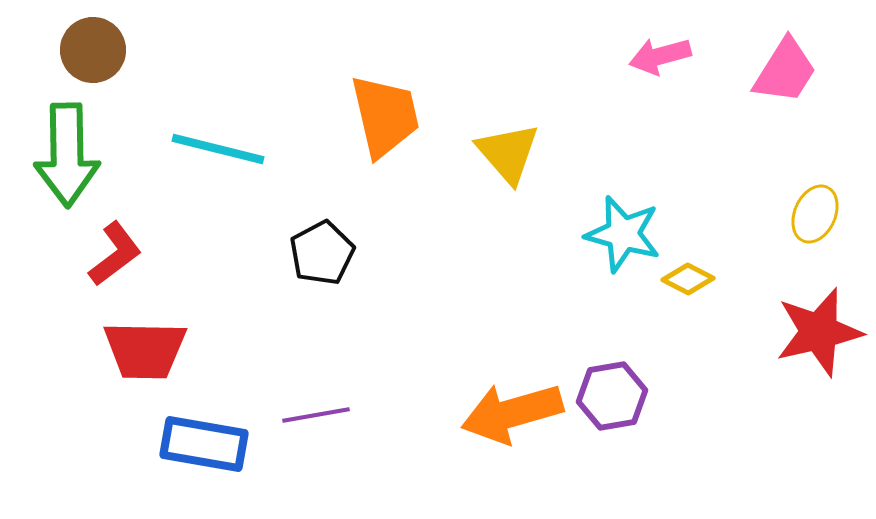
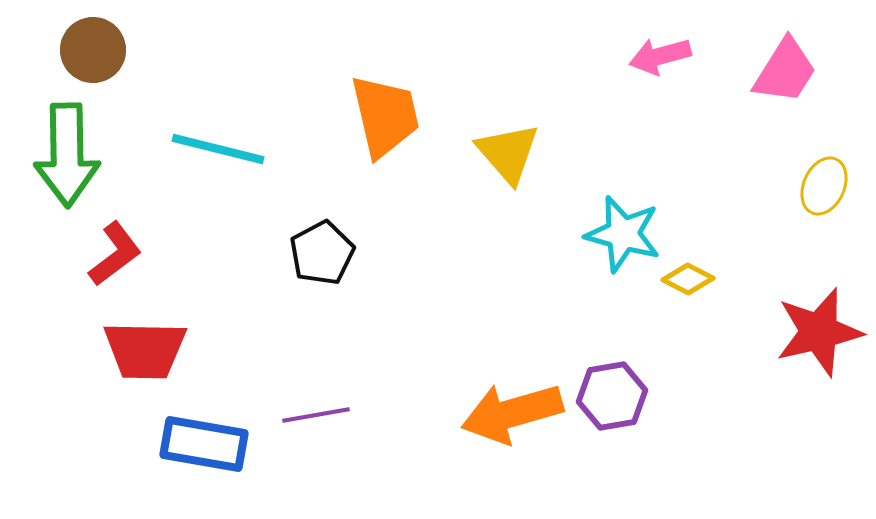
yellow ellipse: moved 9 px right, 28 px up
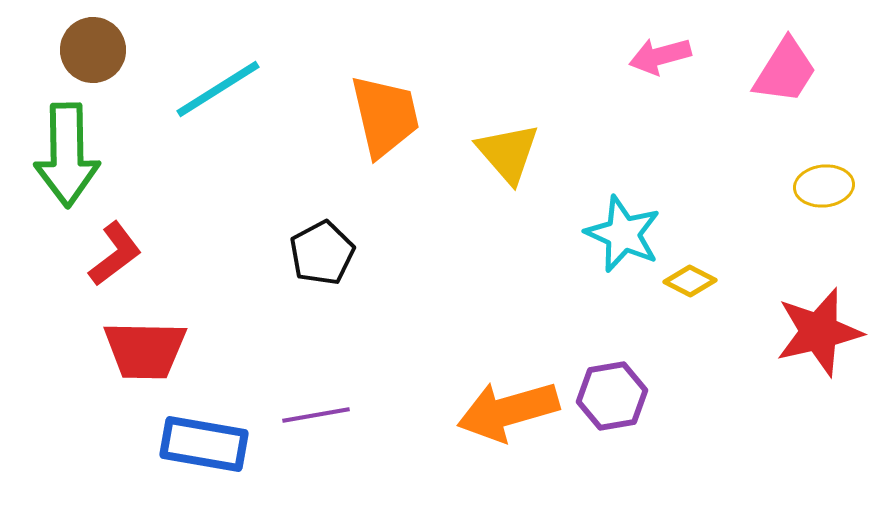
cyan line: moved 60 px up; rotated 46 degrees counterclockwise
yellow ellipse: rotated 60 degrees clockwise
cyan star: rotated 8 degrees clockwise
yellow diamond: moved 2 px right, 2 px down
orange arrow: moved 4 px left, 2 px up
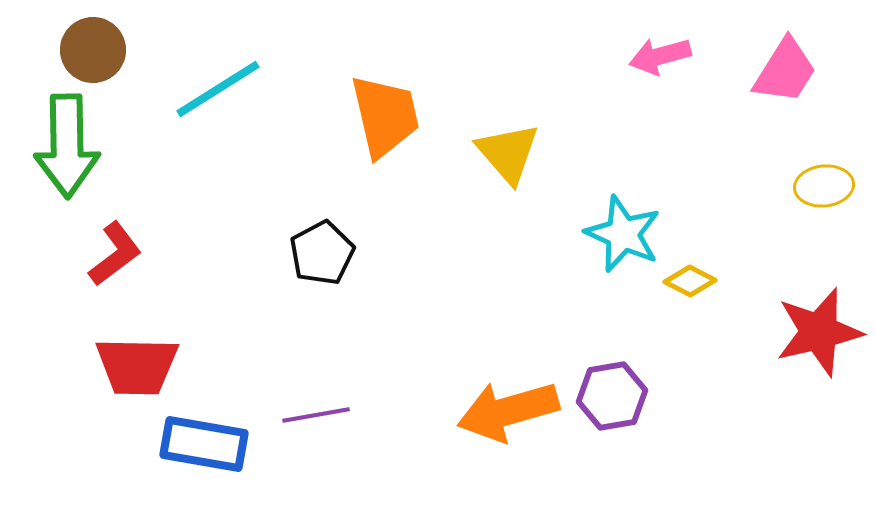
green arrow: moved 9 px up
red trapezoid: moved 8 px left, 16 px down
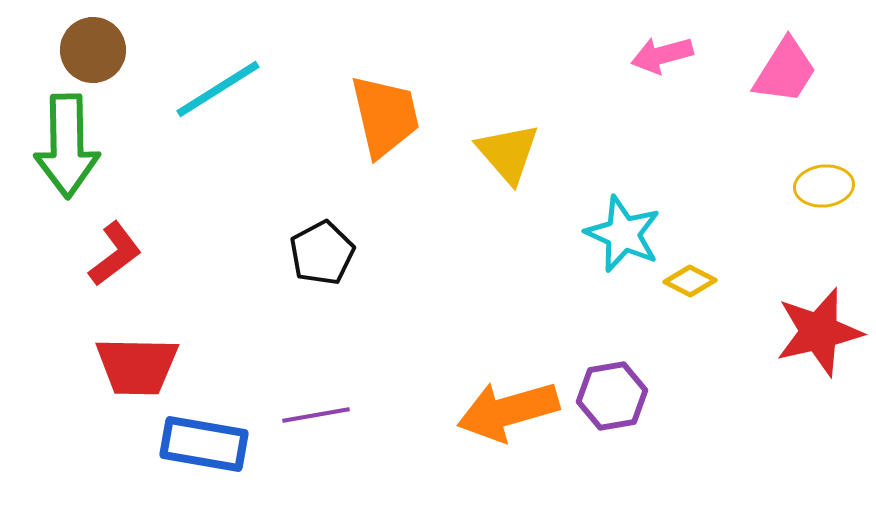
pink arrow: moved 2 px right, 1 px up
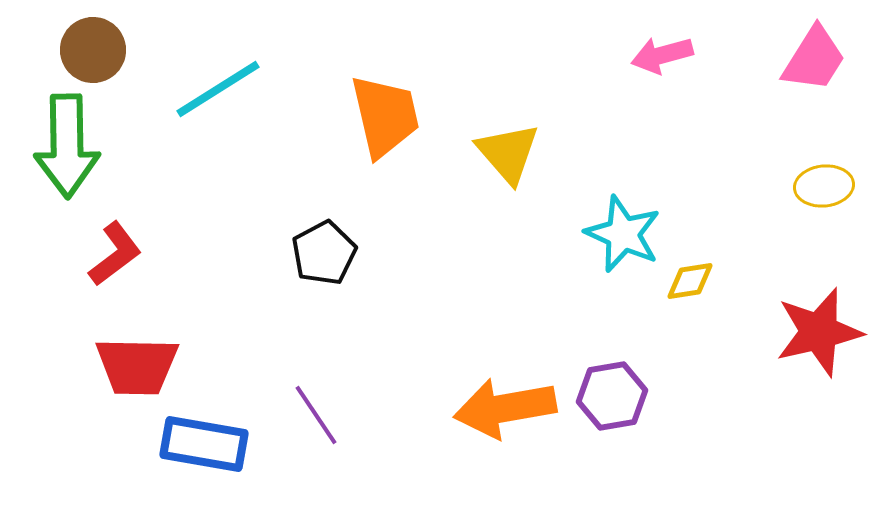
pink trapezoid: moved 29 px right, 12 px up
black pentagon: moved 2 px right
yellow diamond: rotated 36 degrees counterclockwise
orange arrow: moved 3 px left, 3 px up; rotated 6 degrees clockwise
purple line: rotated 66 degrees clockwise
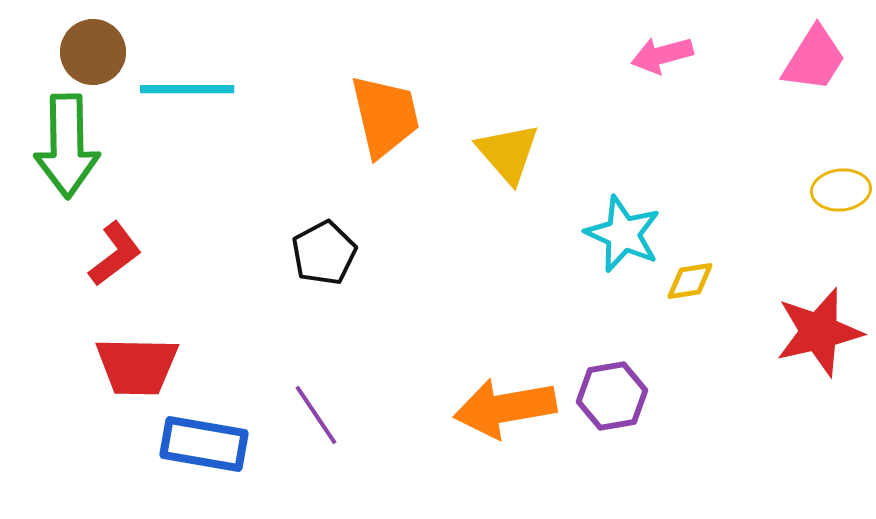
brown circle: moved 2 px down
cyan line: moved 31 px left; rotated 32 degrees clockwise
yellow ellipse: moved 17 px right, 4 px down
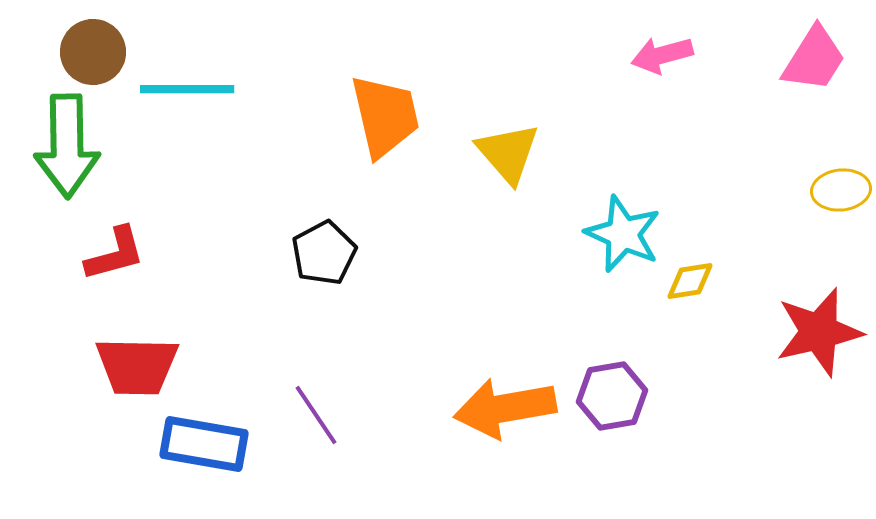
red L-shape: rotated 22 degrees clockwise
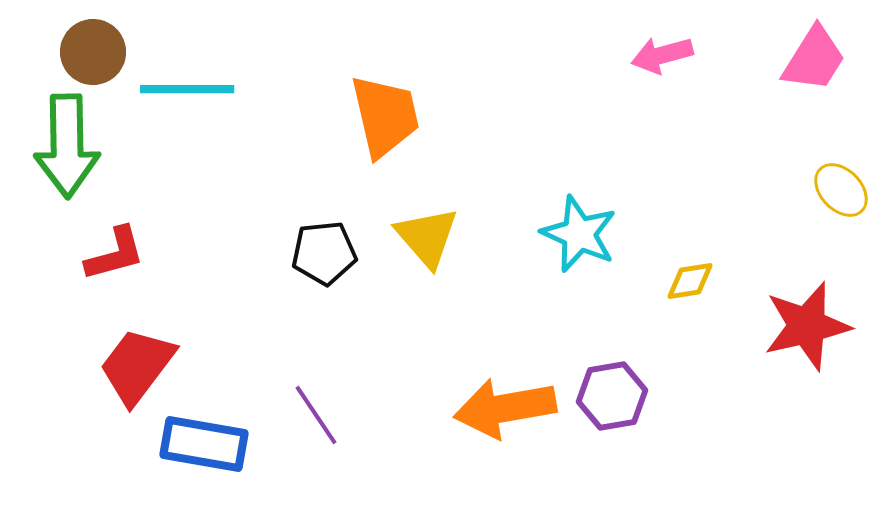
yellow triangle: moved 81 px left, 84 px down
yellow ellipse: rotated 52 degrees clockwise
cyan star: moved 44 px left
black pentagon: rotated 22 degrees clockwise
red star: moved 12 px left, 6 px up
red trapezoid: rotated 126 degrees clockwise
